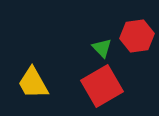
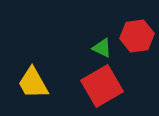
green triangle: rotated 20 degrees counterclockwise
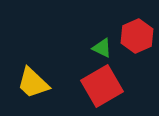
red hexagon: rotated 16 degrees counterclockwise
yellow trapezoid: rotated 18 degrees counterclockwise
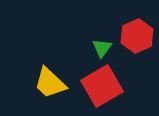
green triangle: rotated 40 degrees clockwise
yellow trapezoid: moved 17 px right
